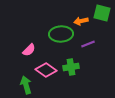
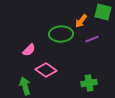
green square: moved 1 px right, 1 px up
orange arrow: rotated 40 degrees counterclockwise
purple line: moved 4 px right, 5 px up
green cross: moved 18 px right, 16 px down
green arrow: moved 1 px left, 1 px down
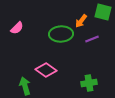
pink semicircle: moved 12 px left, 22 px up
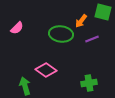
green ellipse: rotated 10 degrees clockwise
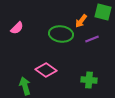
green cross: moved 3 px up; rotated 14 degrees clockwise
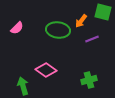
green ellipse: moved 3 px left, 4 px up
green cross: rotated 21 degrees counterclockwise
green arrow: moved 2 px left
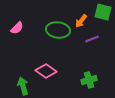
pink diamond: moved 1 px down
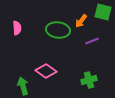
pink semicircle: rotated 48 degrees counterclockwise
purple line: moved 2 px down
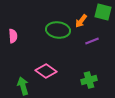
pink semicircle: moved 4 px left, 8 px down
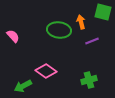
orange arrow: moved 1 px down; rotated 128 degrees clockwise
green ellipse: moved 1 px right
pink semicircle: rotated 40 degrees counterclockwise
green arrow: rotated 102 degrees counterclockwise
